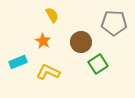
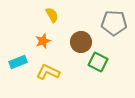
orange star: rotated 21 degrees clockwise
green square: moved 2 px up; rotated 30 degrees counterclockwise
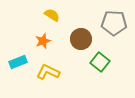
yellow semicircle: rotated 28 degrees counterclockwise
brown circle: moved 3 px up
green square: moved 2 px right; rotated 12 degrees clockwise
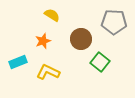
gray pentagon: moved 1 px up
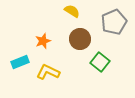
yellow semicircle: moved 20 px right, 4 px up
gray pentagon: rotated 25 degrees counterclockwise
brown circle: moved 1 px left
cyan rectangle: moved 2 px right
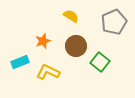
yellow semicircle: moved 1 px left, 5 px down
brown circle: moved 4 px left, 7 px down
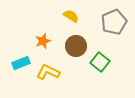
cyan rectangle: moved 1 px right, 1 px down
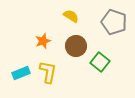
gray pentagon: rotated 30 degrees counterclockwise
cyan rectangle: moved 10 px down
yellow L-shape: rotated 75 degrees clockwise
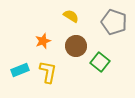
cyan rectangle: moved 1 px left, 3 px up
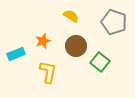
cyan rectangle: moved 4 px left, 16 px up
